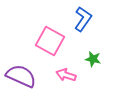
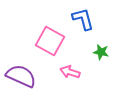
blue L-shape: rotated 50 degrees counterclockwise
green star: moved 8 px right, 7 px up
pink arrow: moved 4 px right, 3 px up
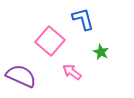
pink square: rotated 12 degrees clockwise
green star: rotated 14 degrees clockwise
pink arrow: moved 2 px right; rotated 18 degrees clockwise
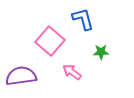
green star: rotated 28 degrees counterclockwise
purple semicircle: rotated 32 degrees counterclockwise
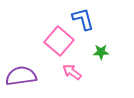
pink square: moved 9 px right
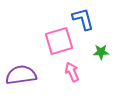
pink square: rotated 32 degrees clockwise
pink arrow: rotated 30 degrees clockwise
purple semicircle: moved 1 px up
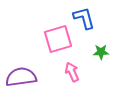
blue L-shape: moved 1 px right, 1 px up
pink square: moved 1 px left, 2 px up
purple semicircle: moved 2 px down
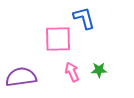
pink square: rotated 16 degrees clockwise
green star: moved 2 px left, 18 px down
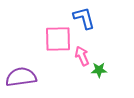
pink arrow: moved 10 px right, 16 px up
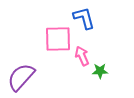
green star: moved 1 px right, 1 px down
purple semicircle: rotated 40 degrees counterclockwise
